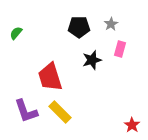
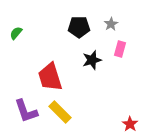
red star: moved 2 px left, 1 px up
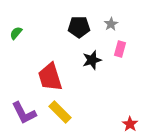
purple L-shape: moved 2 px left, 2 px down; rotated 8 degrees counterclockwise
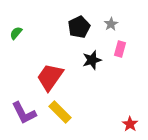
black pentagon: rotated 25 degrees counterclockwise
red trapezoid: rotated 52 degrees clockwise
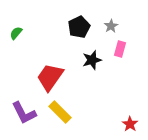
gray star: moved 2 px down
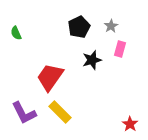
green semicircle: rotated 64 degrees counterclockwise
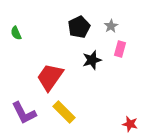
yellow rectangle: moved 4 px right
red star: rotated 21 degrees counterclockwise
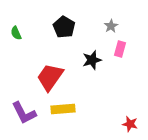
black pentagon: moved 15 px left; rotated 15 degrees counterclockwise
yellow rectangle: moved 1 px left, 3 px up; rotated 50 degrees counterclockwise
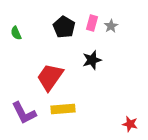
pink rectangle: moved 28 px left, 26 px up
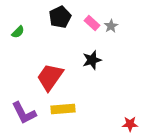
pink rectangle: rotated 63 degrees counterclockwise
black pentagon: moved 4 px left, 10 px up; rotated 15 degrees clockwise
green semicircle: moved 2 px right, 1 px up; rotated 112 degrees counterclockwise
red star: rotated 14 degrees counterclockwise
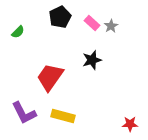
yellow rectangle: moved 7 px down; rotated 20 degrees clockwise
